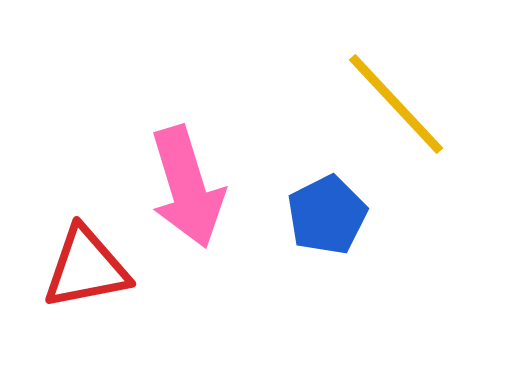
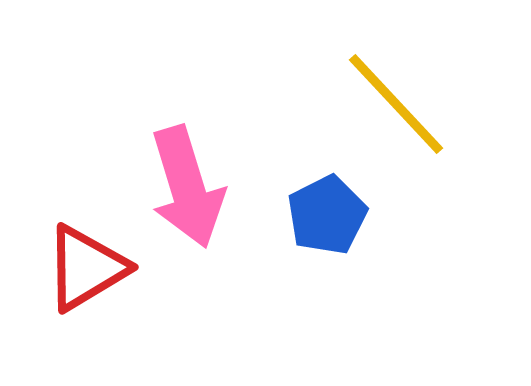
red triangle: rotated 20 degrees counterclockwise
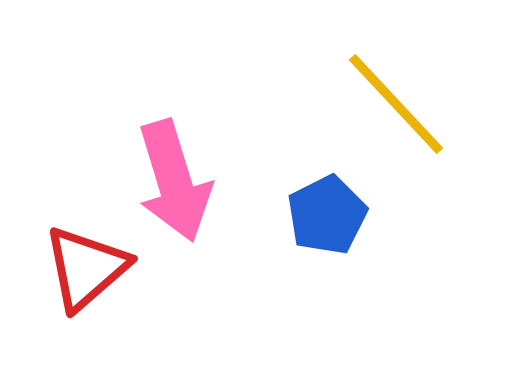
pink arrow: moved 13 px left, 6 px up
red triangle: rotated 10 degrees counterclockwise
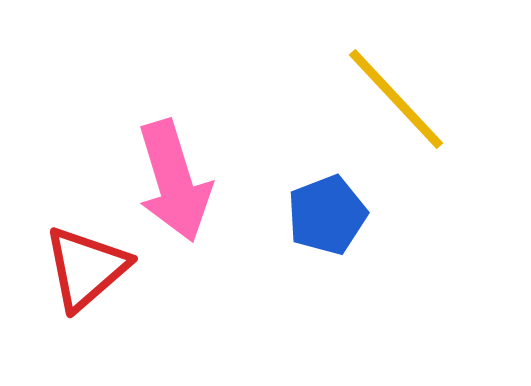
yellow line: moved 5 px up
blue pentagon: rotated 6 degrees clockwise
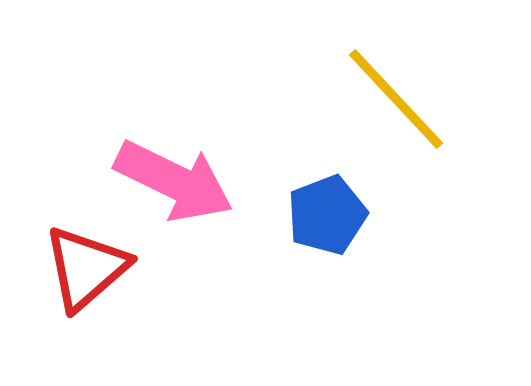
pink arrow: rotated 47 degrees counterclockwise
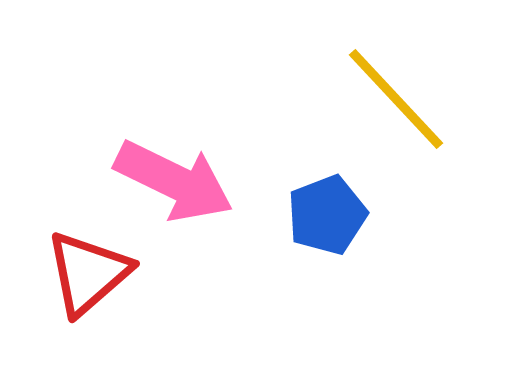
red triangle: moved 2 px right, 5 px down
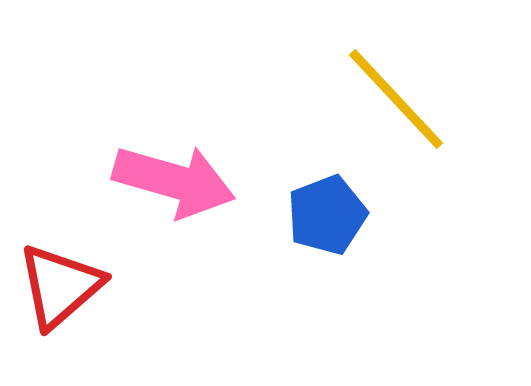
pink arrow: rotated 10 degrees counterclockwise
red triangle: moved 28 px left, 13 px down
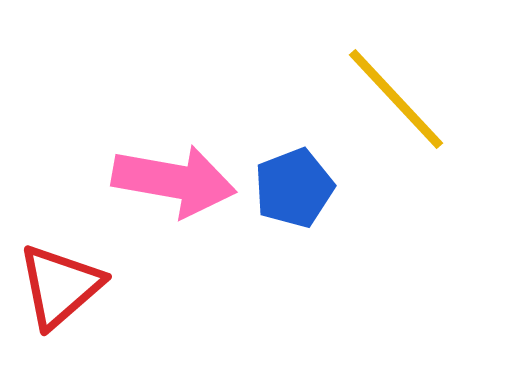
pink arrow: rotated 6 degrees counterclockwise
blue pentagon: moved 33 px left, 27 px up
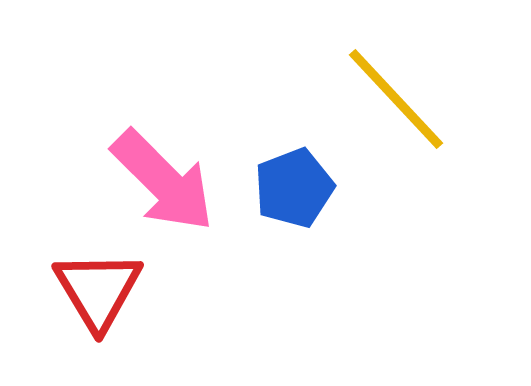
pink arrow: moved 11 px left; rotated 35 degrees clockwise
red triangle: moved 38 px right, 4 px down; rotated 20 degrees counterclockwise
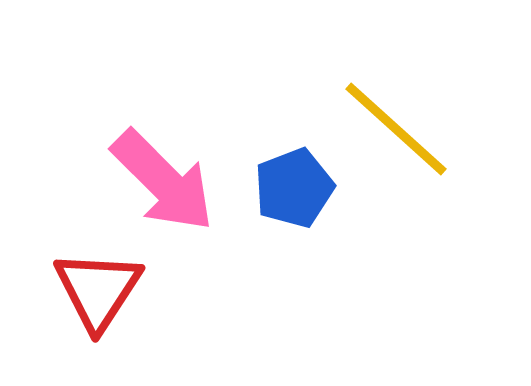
yellow line: moved 30 px down; rotated 5 degrees counterclockwise
red triangle: rotated 4 degrees clockwise
